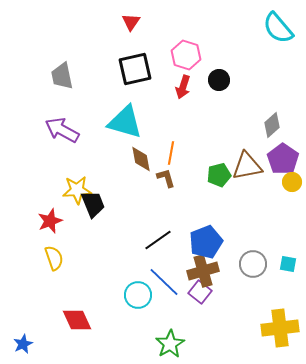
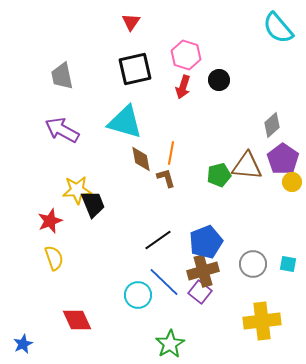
brown triangle: rotated 16 degrees clockwise
yellow cross: moved 18 px left, 7 px up
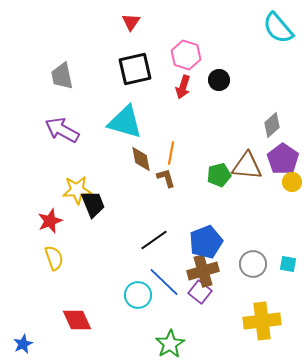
black line: moved 4 px left
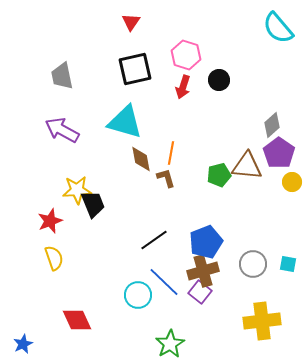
purple pentagon: moved 4 px left, 6 px up
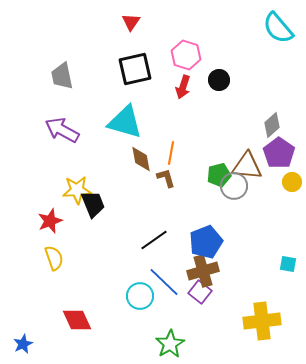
gray circle: moved 19 px left, 78 px up
cyan circle: moved 2 px right, 1 px down
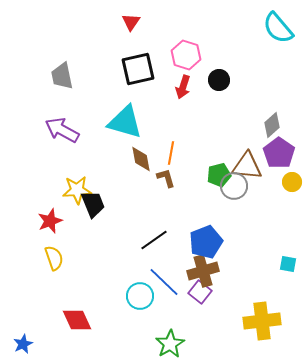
black square: moved 3 px right
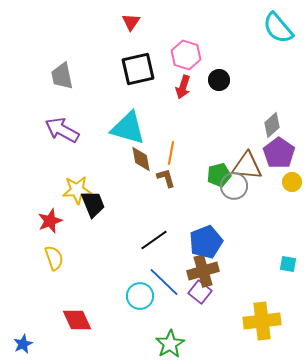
cyan triangle: moved 3 px right, 6 px down
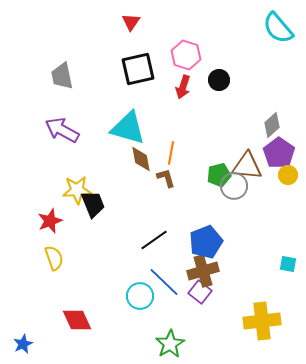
yellow circle: moved 4 px left, 7 px up
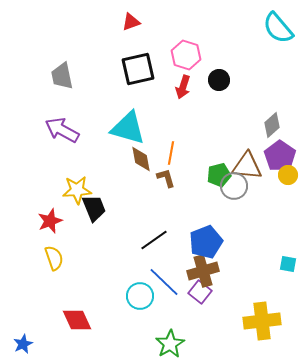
red triangle: rotated 36 degrees clockwise
purple pentagon: moved 1 px right, 3 px down
black trapezoid: moved 1 px right, 4 px down
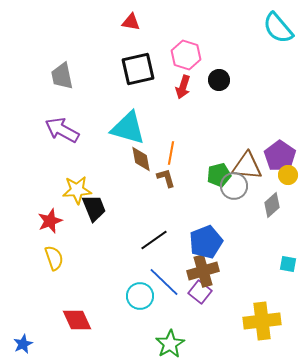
red triangle: rotated 30 degrees clockwise
gray diamond: moved 80 px down
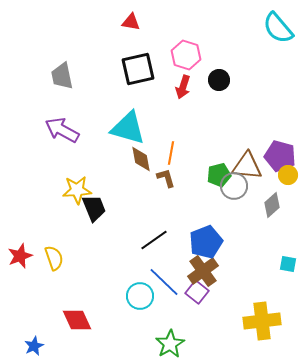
purple pentagon: rotated 20 degrees counterclockwise
red star: moved 30 px left, 35 px down
brown cross: rotated 20 degrees counterclockwise
purple square: moved 3 px left
blue star: moved 11 px right, 2 px down
